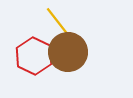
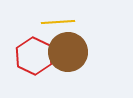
yellow line: rotated 56 degrees counterclockwise
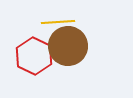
brown circle: moved 6 px up
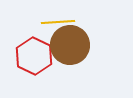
brown circle: moved 2 px right, 1 px up
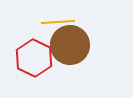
red hexagon: moved 2 px down
